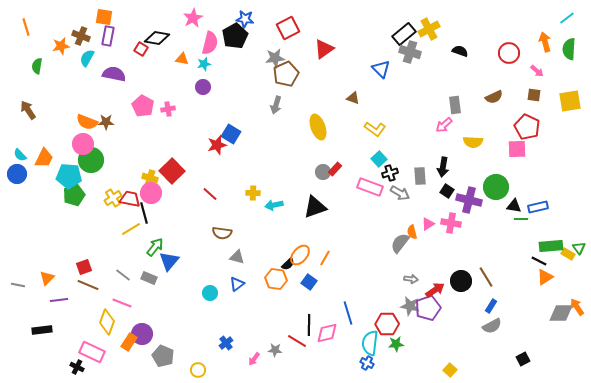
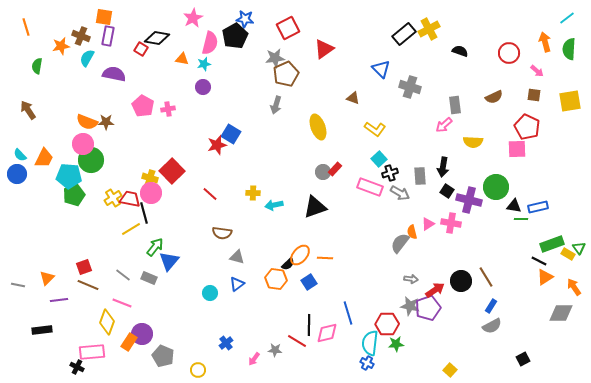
gray cross at (410, 52): moved 35 px down
green rectangle at (551, 246): moved 1 px right, 2 px up; rotated 15 degrees counterclockwise
orange line at (325, 258): rotated 63 degrees clockwise
blue square at (309, 282): rotated 21 degrees clockwise
orange arrow at (577, 307): moved 3 px left, 20 px up
pink rectangle at (92, 352): rotated 30 degrees counterclockwise
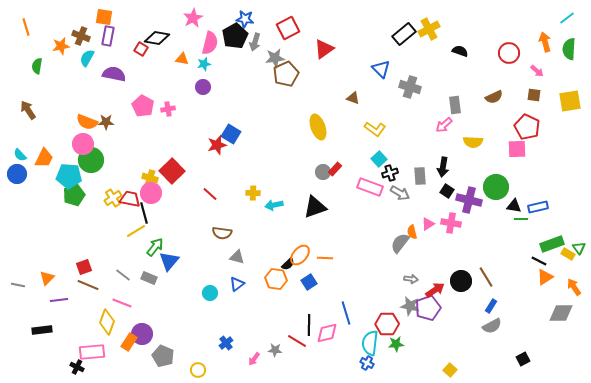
gray arrow at (276, 105): moved 21 px left, 63 px up
yellow line at (131, 229): moved 5 px right, 2 px down
blue line at (348, 313): moved 2 px left
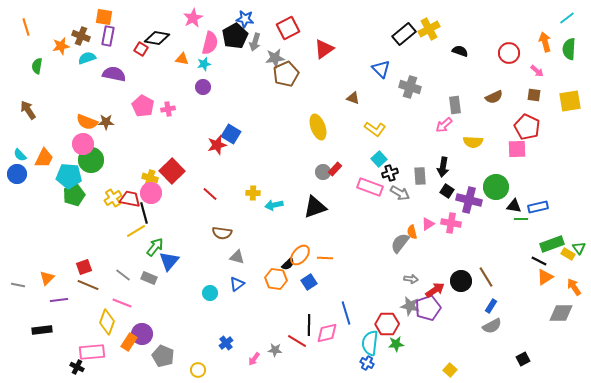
cyan semicircle at (87, 58): rotated 42 degrees clockwise
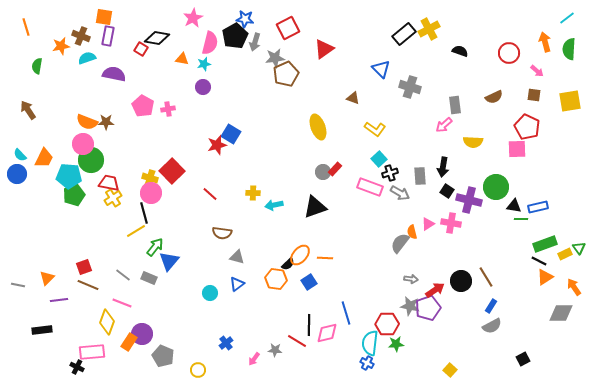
red trapezoid at (130, 199): moved 21 px left, 16 px up
green rectangle at (552, 244): moved 7 px left
yellow rectangle at (568, 254): moved 3 px left; rotated 56 degrees counterclockwise
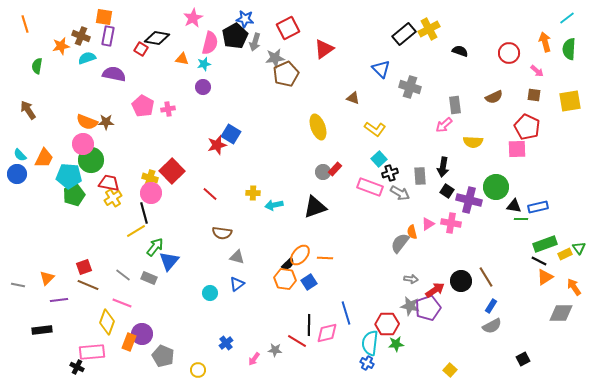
orange line at (26, 27): moved 1 px left, 3 px up
orange hexagon at (276, 279): moved 9 px right
orange rectangle at (129, 342): rotated 12 degrees counterclockwise
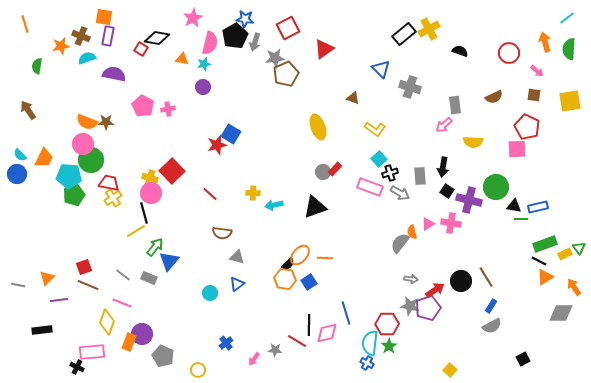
green star at (396, 344): moved 7 px left, 2 px down; rotated 28 degrees counterclockwise
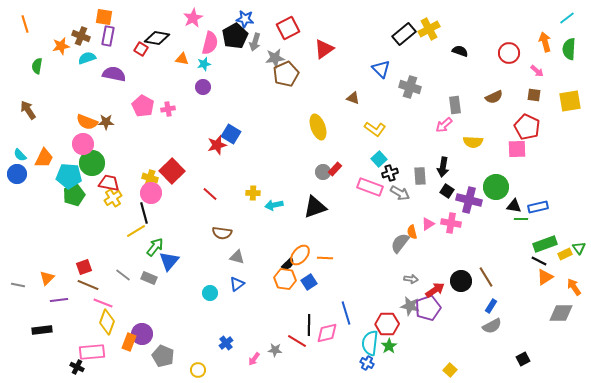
green circle at (91, 160): moved 1 px right, 3 px down
pink line at (122, 303): moved 19 px left
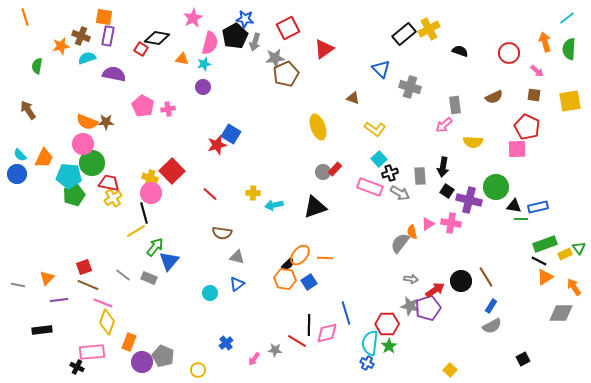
orange line at (25, 24): moved 7 px up
purple circle at (142, 334): moved 28 px down
